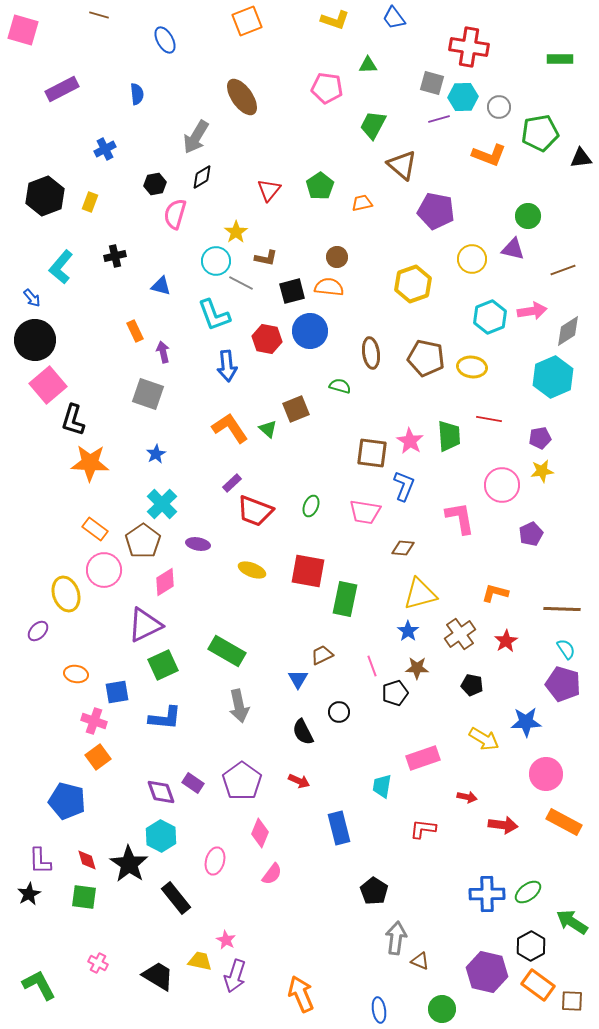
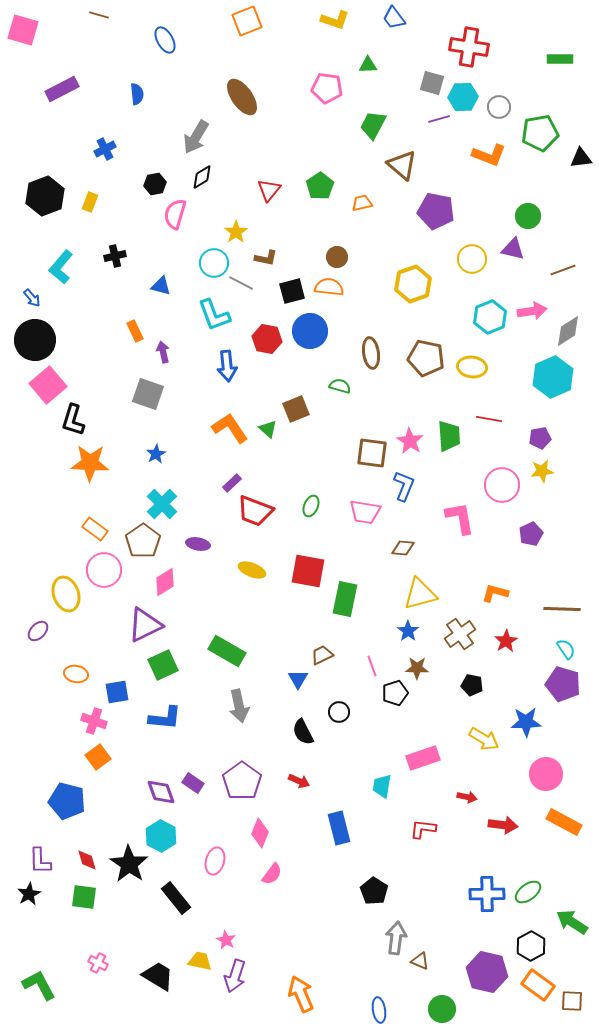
cyan circle at (216, 261): moved 2 px left, 2 px down
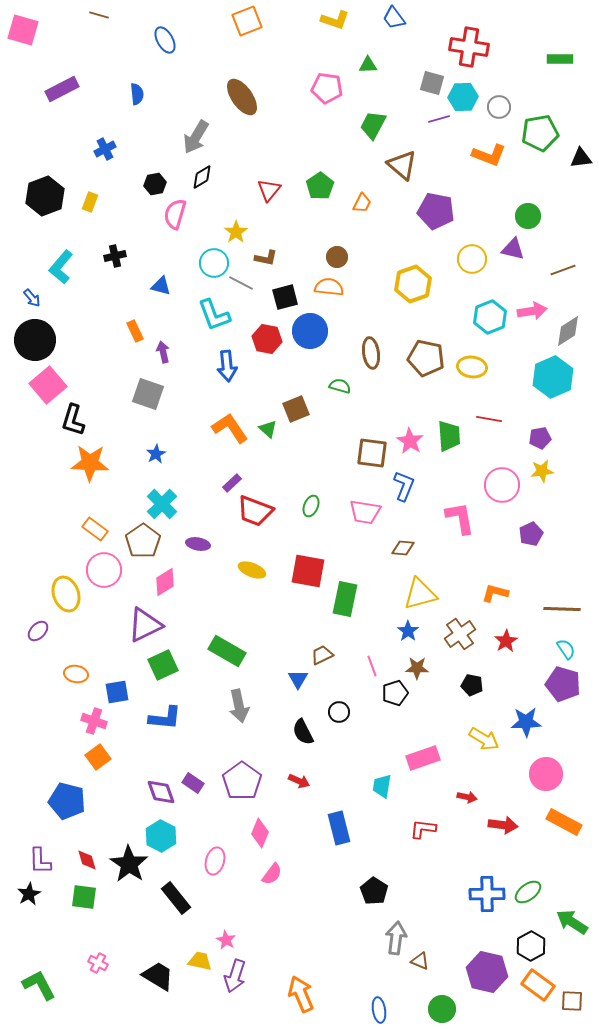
orange trapezoid at (362, 203): rotated 130 degrees clockwise
black square at (292, 291): moved 7 px left, 6 px down
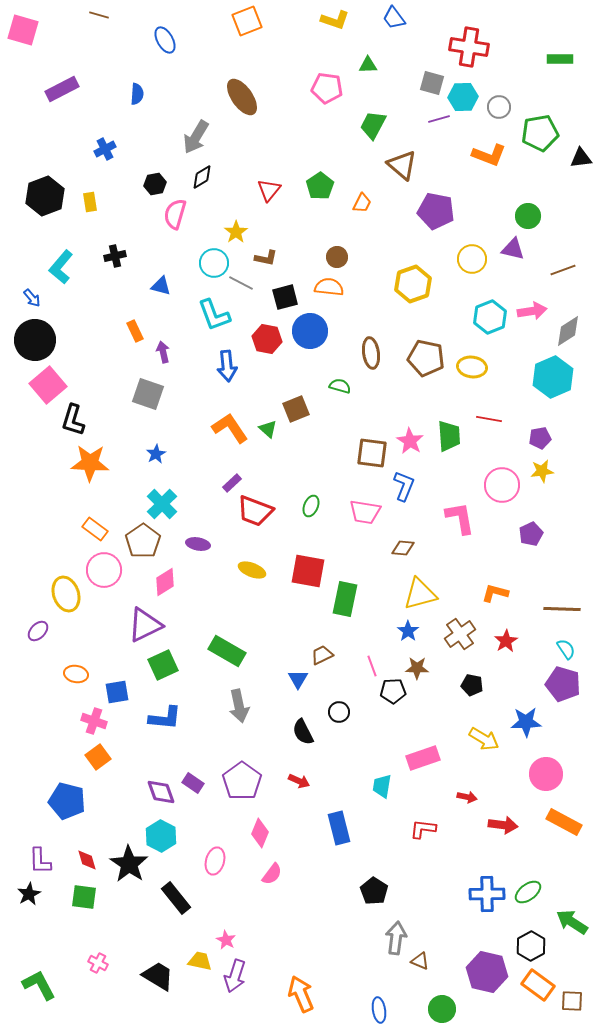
blue semicircle at (137, 94): rotated 10 degrees clockwise
yellow rectangle at (90, 202): rotated 30 degrees counterclockwise
black pentagon at (395, 693): moved 2 px left, 2 px up; rotated 15 degrees clockwise
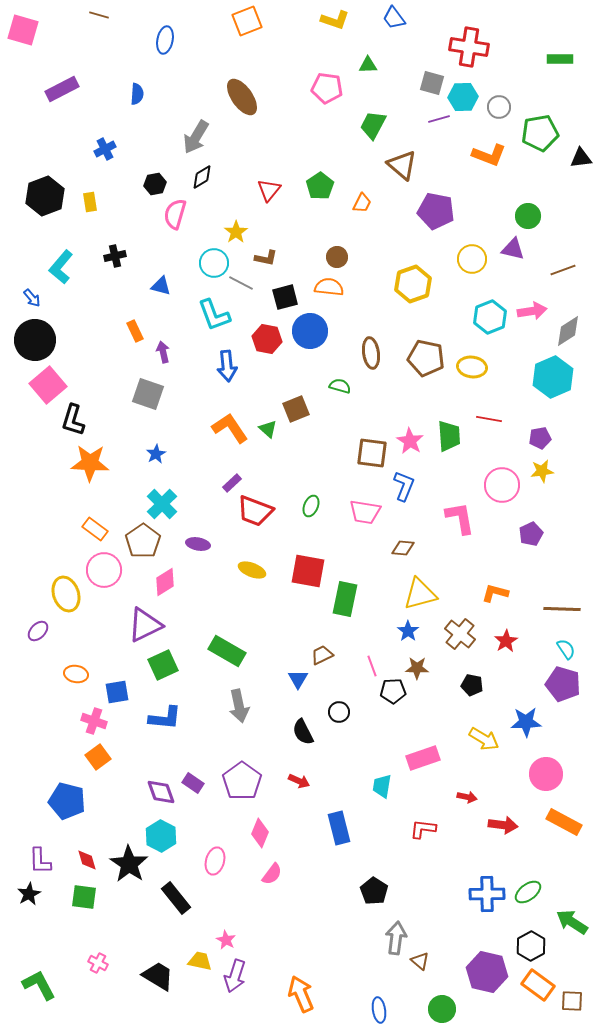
blue ellipse at (165, 40): rotated 40 degrees clockwise
brown cross at (460, 634): rotated 16 degrees counterclockwise
brown triangle at (420, 961): rotated 18 degrees clockwise
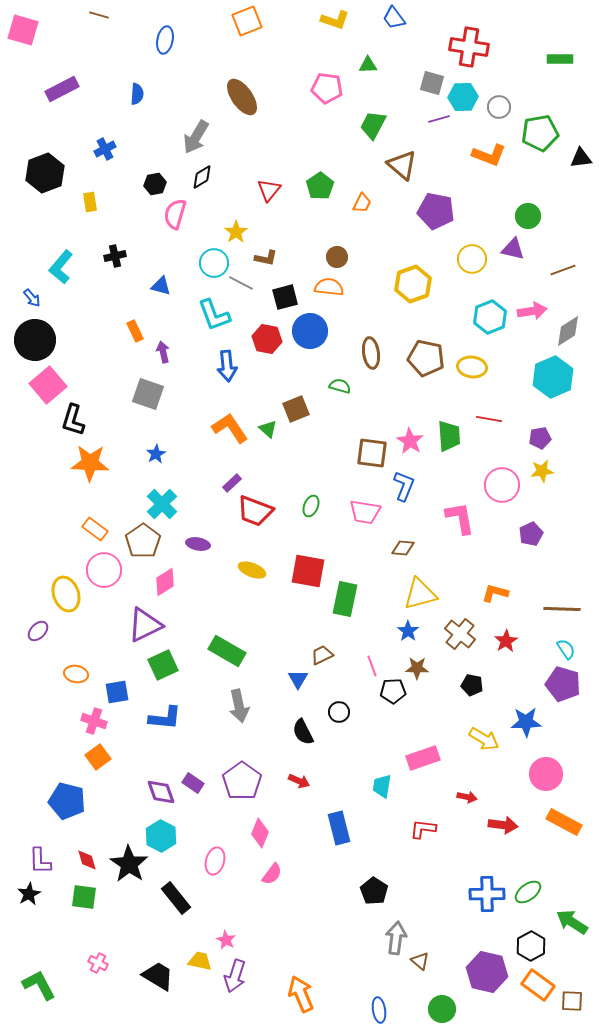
black hexagon at (45, 196): moved 23 px up
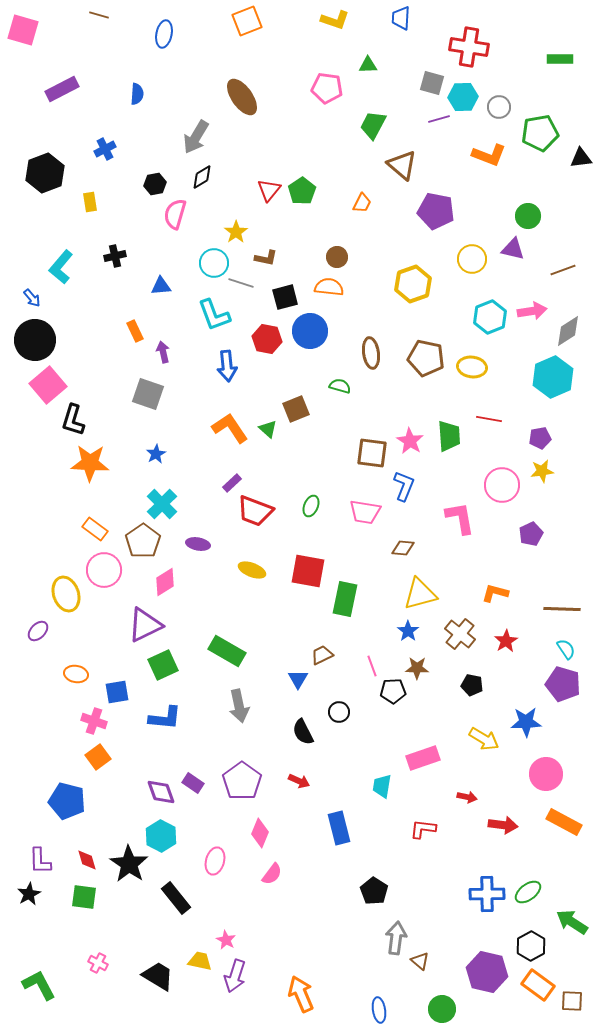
blue trapezoid at (394, 18): moved 7 px right; rotated 40 degrees clockwise
blue ellipse at (165, 40): moved 1 px left, 6 px up
green pentagon at (320, 186): moved 18 px left, 5 px down
gray line at (241, 283): rotated 10 degrees counterclockwise
blue triangle at (161, 286): rotated 20 degrees counterclockwise
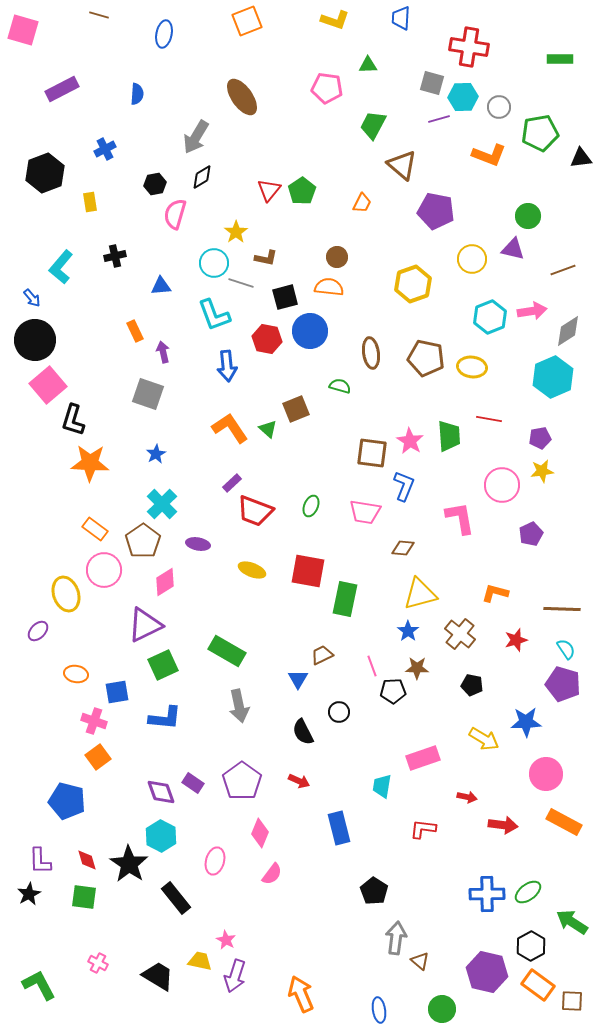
red star at (506, 641): moved 10 px right, 1 px up; rotated 15 degrees clockwise
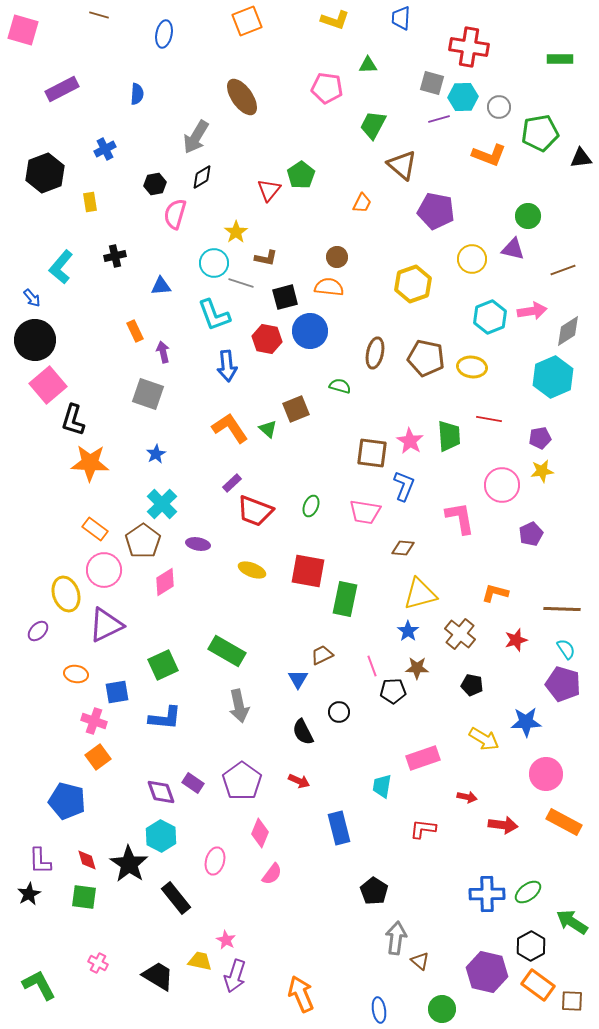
green pentagon at (302, 191): moved 1 px left, 16 px up
brown ellipse at (371, 353): moved 4 px right; rotated 20 degrees clockwise
purple triangle at (145, 625): moved 39 px left
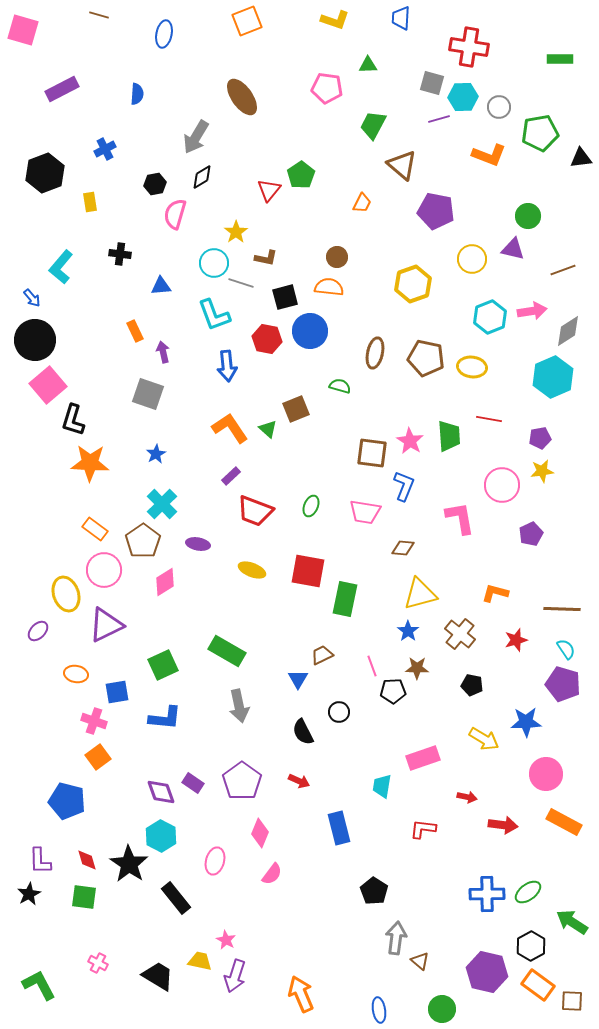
black cross at (115, 256): moved 5 px right, 2 px up; rotated 20 degrees clockwise
purple rectangle at (232, 483): moved 1 px left, 7 px up
